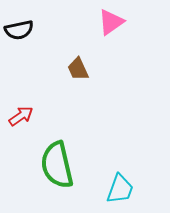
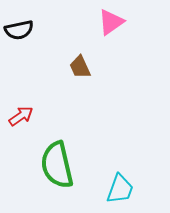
brown trapezoid: moved 2 px right, 2 px up
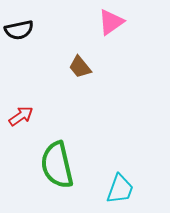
brown trapezoid: rotated 15 degrees counterclockwise
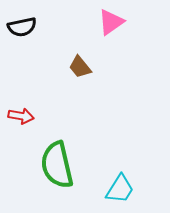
black semicircle: moved 3 px right, 3 px up
red arrow: rotated 45 degrees clockwise
cyan trapezoid: rotated 12 degrees clockwise
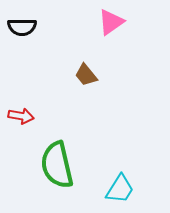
black semicircle: rotated 12 degrees clockwise
brown trapezoid: moved 6 px right, 8 px down
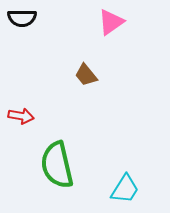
black semicircle: moved 9 px up
cyan trapezoid: moved 5 px right
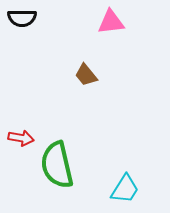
pink triangle: rotated 28 degrees clockwise
red arrow: moved 22 px down
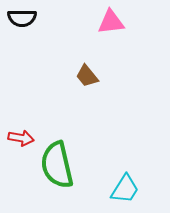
brown trapezoid: moved 1 px right, 1 px down
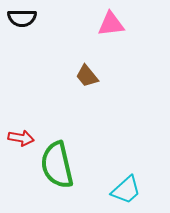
pink triangle: moved 2 px down
cyan trapezoid: moved 1 px right, 1 px down; rotated 16 degrees clockwise
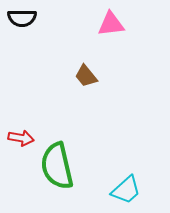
brown trapezoid: moved 1 px left
green semicircle: moved 1 px down
